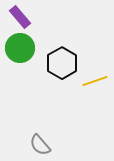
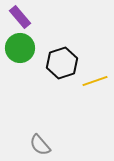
black hexagon: rotated 12 degrees clockwise
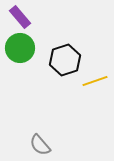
black hexagon: moved 3 px right, 3 px up
